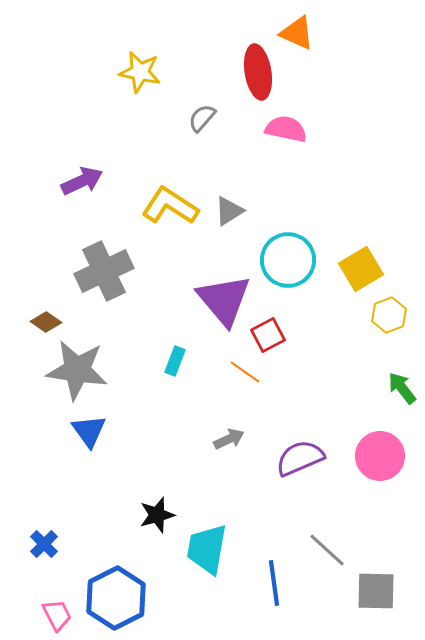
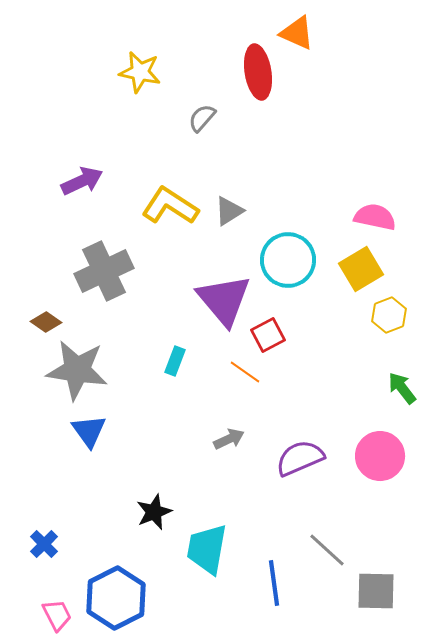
pink semicircle: moved 89 px right, 88 px down
black star: moved 3 px left, 3 px up; rotated 6 degrees counterclockwise
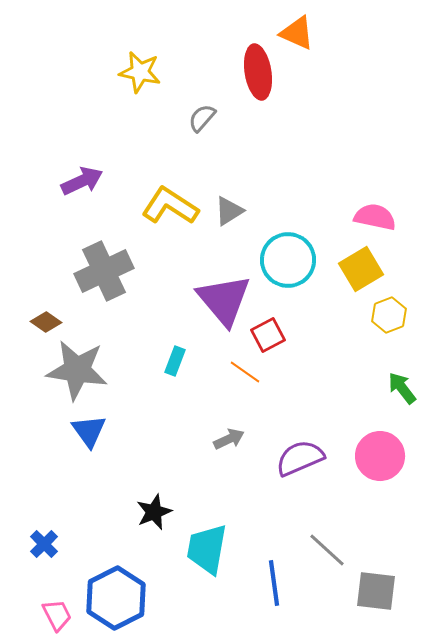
gray square: rotated 6 degrees clockwise
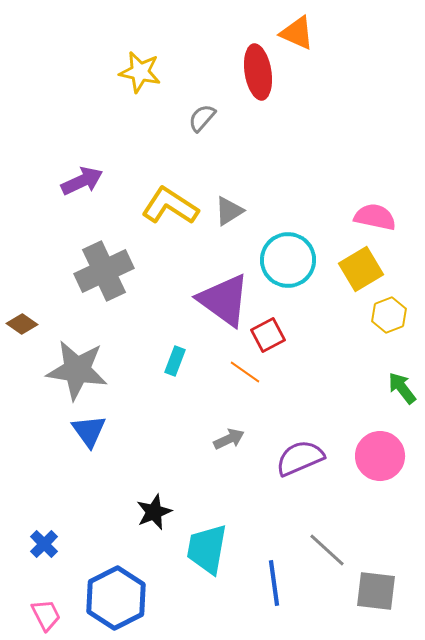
purple triangle: rotated 14 degrees counterclockwise
brown diamond: moved 24 px left, 2 px down
pink trapezoid: moved 11 px left
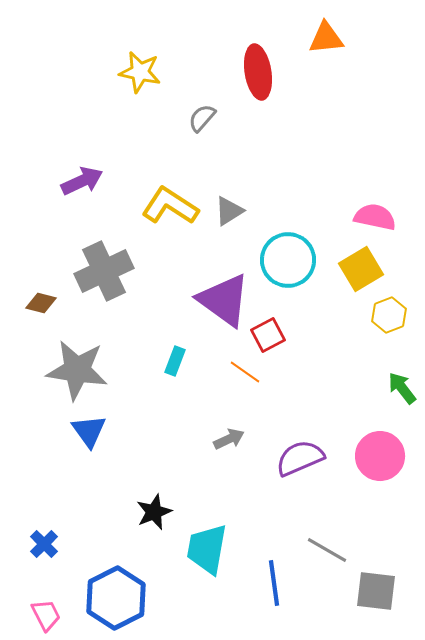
orange triangle: moved 29 px right, 5 px down; rotated 30 degrees counterclockwise
brown diamond: moved 19 px right, 21 px up; rotated 20 degrees counterclockwise
gray line: rotated 12 degrees counterclockwise
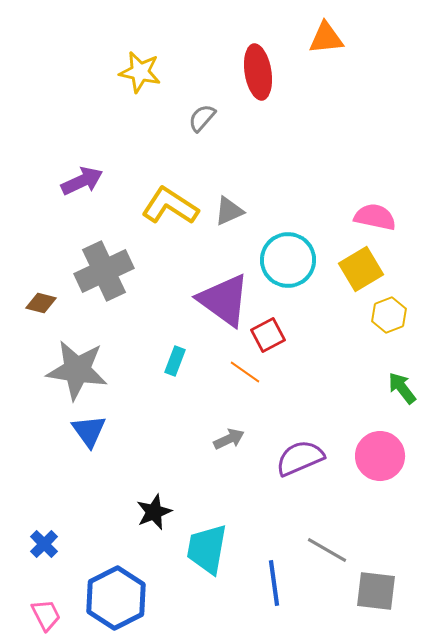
gray triangle: rotated 8 degrees clockwise
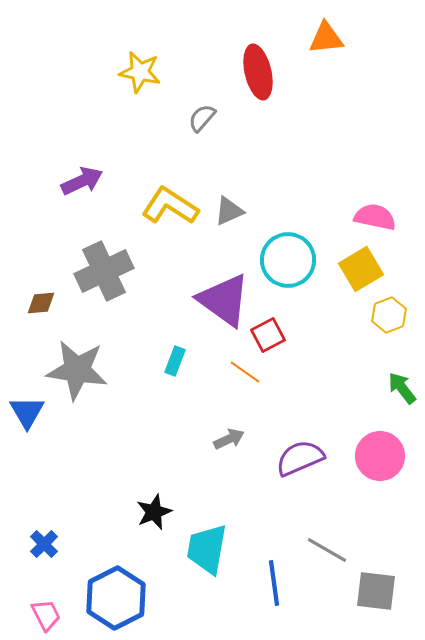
red ellipse: rotated 4 degrees counterclockwise
brown diamond: rotated 20 degrees counterclockwise
blue triangle: moved 62 px left, 19 px up; rotated 6 degrees clockwise
